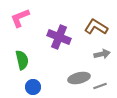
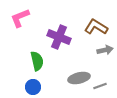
gray arrow: moved 3 px right, 4 px up
green semicircle: moved 15 px right, 1 px down
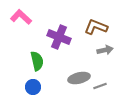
pink L-shape: moved 1 px right, 1 px up; rotated 65 degrees clockwise
brown L-shape: rotated 10 degrees counterclockwise
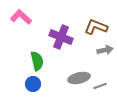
purple cross: moved 2 px right
blue circle: moved 3 px up
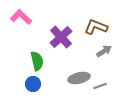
purple cross: rotated 25 degrees clockwise
gray arrow: moved 1 px left, 1 px down; rotated 21 degrees counterclockwise
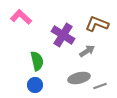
brown L-shape: moved 1 px right, 3 px up
purple cross: moved 2 px right, 2 px up; rotated 15 degrees counterclockwise
gray arrow: moved 17 px left
blue circle: moved 2 px right, 1 px down
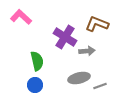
purple cross: moved 2 px right, 2 px down
gray arrow: rotated 28 degrees clockwise
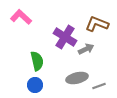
gray arrow: moved 1 px left, 2 px up; rotated 21 degrees counterclockwise
gray ellipse: moved 2 px left
gray line: moved 1 px left
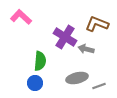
gray arrow: rotated 140 degrees counterclockwise
green semicircle: moved 3 px right; rotated 18 degrees clockwise
blue circle: moved 2 px up
